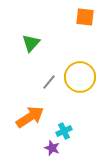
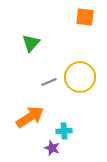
gray line: rotated 28 degrees clockwise
cyan cross: rotated 21 degrees clockwise
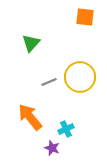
orange arrow: rotated 96 degrees counterclockwise
cyan cross: moved 2 px right, 2 px up; rotated 21 degrees counterclockwise
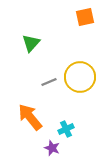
orange square: rotated 18 degrees counterclockwise
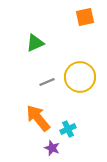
green triangle: moved 4 px right; rotated 24 degrees clockwise
gray line: moved 2 px left
orange arrow: moved 8 px right, 1 px down
cyan cross: moved 2 px right
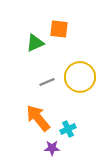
orange square: moved 26 px left, 12 px down; rotated 18 degrees clockwise
purple star: rotated 21 degrees counterclockwise
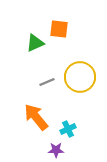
orange arrow: moved 2 px left, 1 px up
purple star: moved 4 px right, 2 px down
